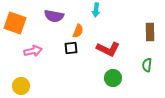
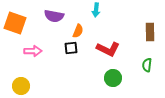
pink arrow: rotated 12 degrees clockwise
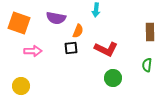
purple semicircle: moved 2 px right, 2 px down
orange square: moved 4 px right
red L-shape: moved 2 px left
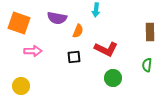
purple semicircle: moved 1 px right
black square: moved 3 px right, 9 px down
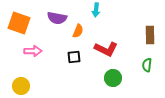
brown rectangle: moved 3 px down
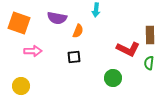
red L-shape: moved 22 px right
green semicircle: moved 2 px right, 2 px up
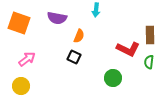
orange semicircle: moved 1 px right, 5 px down
pink arrow: moved 6 px left, 8 px down; rotated 36 degrees counterclockwise
black square: rotated 32 degrees clockwise
green semicircle: moved 1 px up
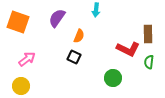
purple semicircle: rotated 114 degrees clockwise
orange square: moved 1 px left, 1 px up
brown rectangle: moved 2 px left, 1 px up
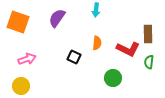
orange semicircle: moved 18 px right, 7 px down; rotated 16 degrees counterclockwise
pink arrow: rotated 18 degrees clockwise
